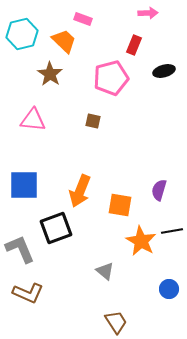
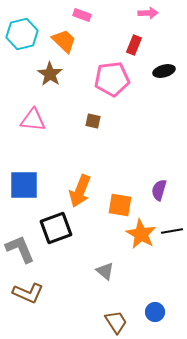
pink rectangle: moved 1 px left, 4 px up
pink pentagon: moved 1 px right, 1 px down; rotated 8 degrees clockwise
orange star: moved 7 px up
blue circle: moved 14 px left, 23 px down
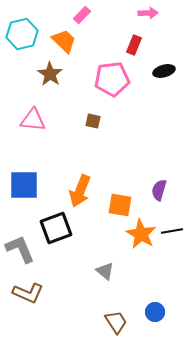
pink rectangle: rotated 66 degrees counterclockwise
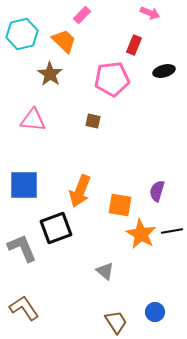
pink arrow: moved 2 px right; rotated 24 degrees clockwise
purple semicircle: moved 2 px left, 1 px down
gray L-shape: moved 2 px right, 1 px up
brown L-shape: moved 4 px left, 15 px down; rotated 148 degrees counterclockwise
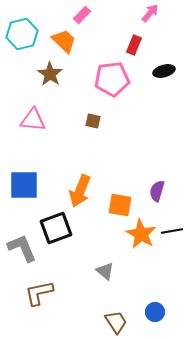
pink arrow: rotated 72 degrees counterclockwise
brown L-shape: moved 15 px right, 15 px up; rotated 68 degrees counterclockwise
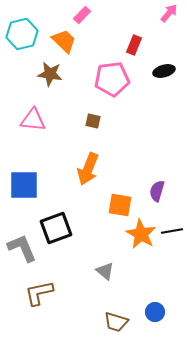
pink arrow: moved 19 px right
brown star: rotated 25 degrees counterclockwise
orange arrow: moved 8 px right, 22 px up
brown trapezoid: rotated 140 degrees clockwise
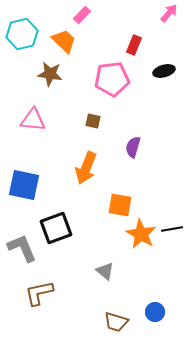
orange arrow: moved 2 px left, 1 px up
blue square: rotated 12 degrees clockwise
purple semicircle: moved 24 px left, 44 px up
black line: moved 2 px up
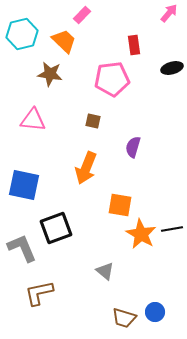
red rectangle: rotated 30 degrees counterclockwise
black ellipse: moved 8 px right, 3 px up
brown trapezoid: moved 8 px right, 4 px up
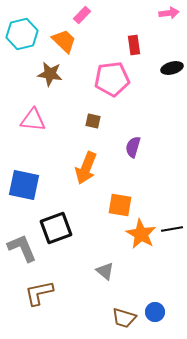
pink arrow: rotated 42 degrees clockwise
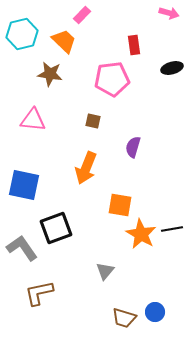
pink arrow: rotated 24 degrees clockwise
gray L-shape: rotated 12 degrees counterclockwise
gray triangle: rotated 30 degrees clockwise
